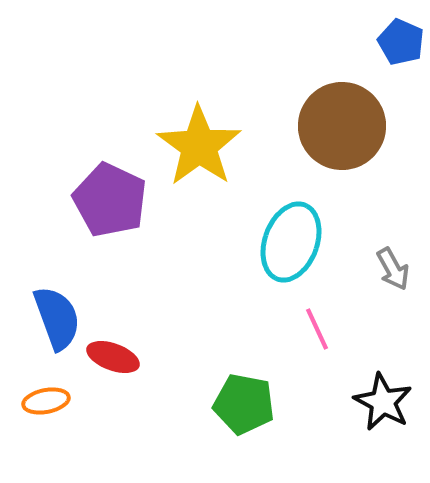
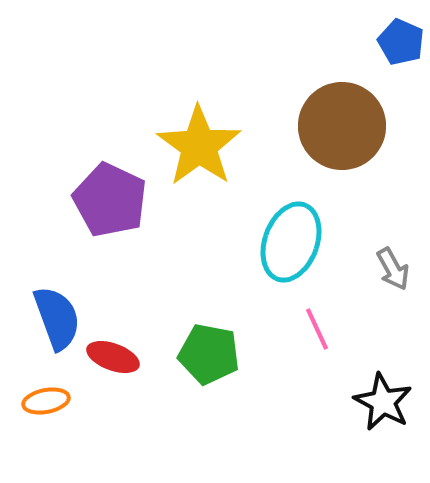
green pentagon: moved 35 px left, 50 px up
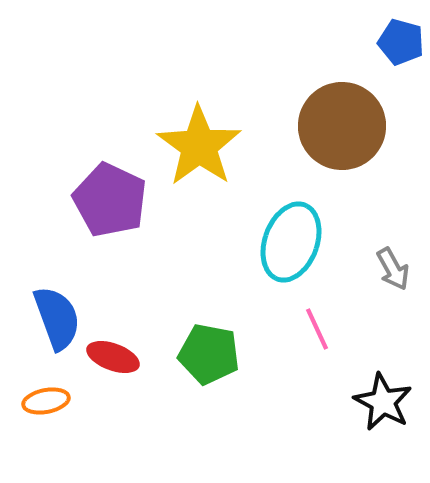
blue pentagon: rotated 9 degrees counterclockwise
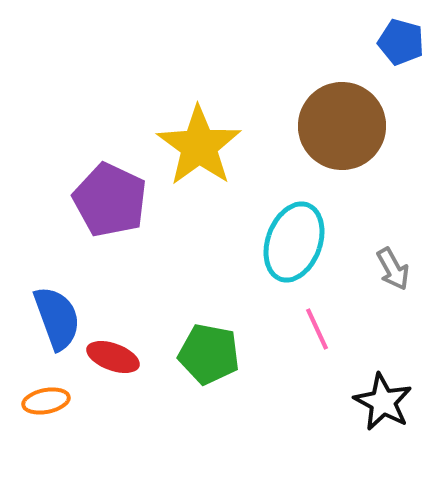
cyan ellipse: moved 3 px right
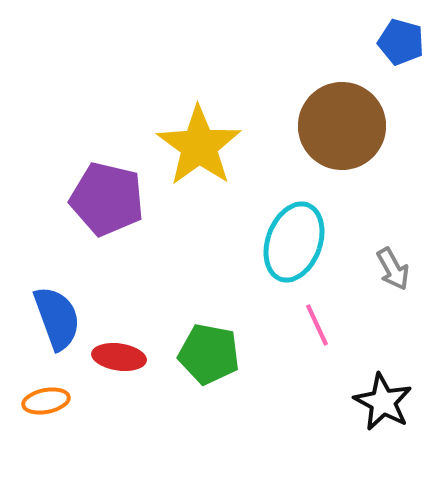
purple pentagon: moved 3 px left, 1 px up; rotated 12 degrees counterclockwise
pink line: moved 4 px up
red ellipse: moved 6 px right; rotated 12 degrees counterclockwise
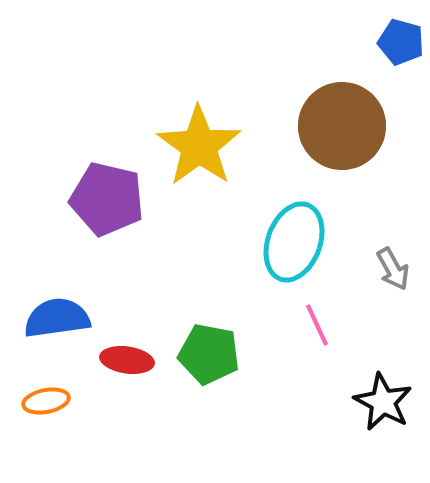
blue semicircle: rotated 78 degrees counterclockwise
red ellipse: moved 8 px right, 3 px down
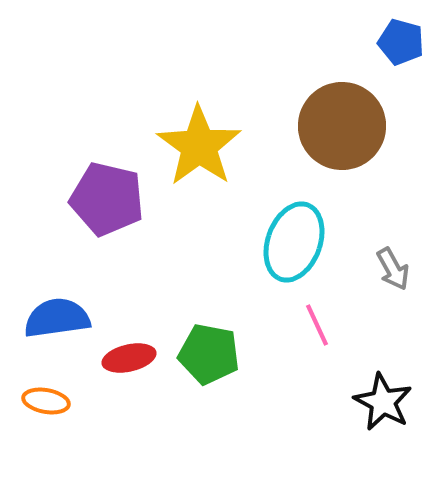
red ellipse: moved 2 px right, 2 px up; rotated 21 degrees counterclockwise
orange ellipse: rotated 21 degrees clockwise
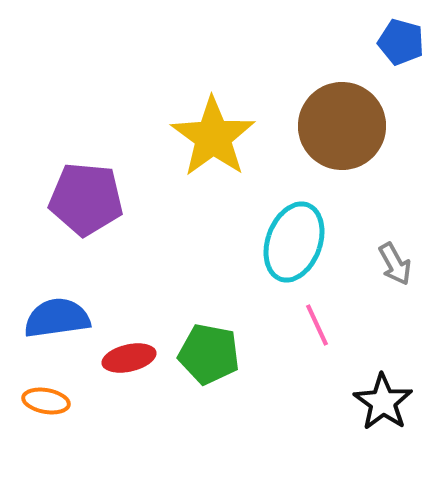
yellow star: moved 14 px right, 9 px up
purple pentagon: moved 21 px left; rotated 8 degrees counterclockwise
gray arrow: moved 2 px right, 5 px up
black star: rotated 6 degrees clockwise
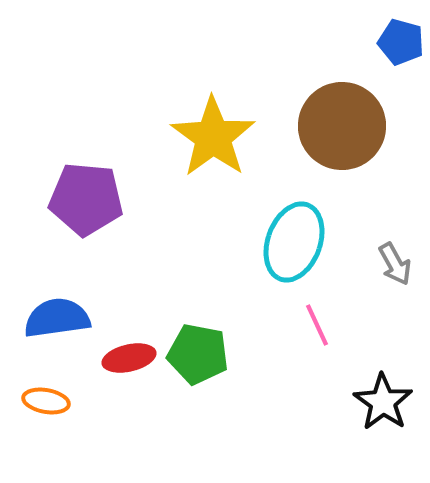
green pentagon: moved 11 px left
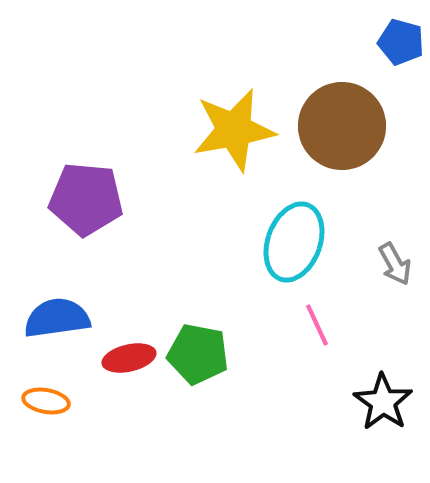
yellow star: moved 21 px right, 7 px up; rotated 26 degrees clockwise
